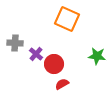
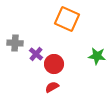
red semicircle: moved 10 px left, 3 px down
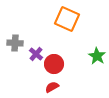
green star: rotated 24 degrees clockwise
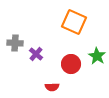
orange square: moved 7 px right, 3 px down
red circle: moved 17 px right
red semicircle: rotated 152 degrees counterclockwise
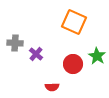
red circle: moved 2 px right
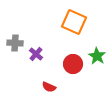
red semicircle: moved 3 px left; rotated 24 degrees clockwise
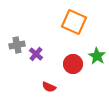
gray cross: moved 2 px right, 2 px down; rotated 14 degrees counterclockwise
